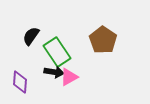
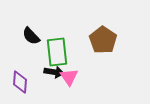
black semicircle: rotated 78 degrees counterclockwise
green rectangle: rotated 28 degrees clockwise
pink triangle: rotated 36 degrees counterclockwise
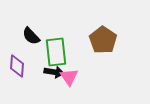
green rectangle: moved 1 px left
purple diamond: moved 3 px left, 16 px up
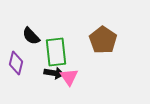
purple diamond: moved 1 px left, 3 px up; rotated 10 degrees clockwise
black arrow: moved 1 px down
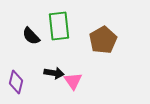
brown pentagon: rotated 8 degrees clockwise
green rectangle: moved 3 px right, 26 px up
purple diamond: moved 19 px down
pink triangle: moved 4 px right, 4 px down
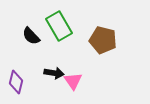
green rectangle: rotated 24 degrees counterclockwise
brown pentagon: rotated 28 degrees counterclockwise
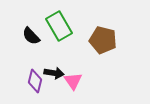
purple diamond: moved 19 px right, 1 px up
